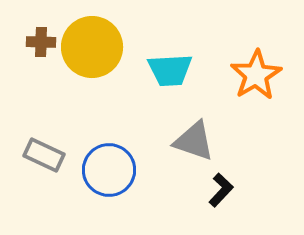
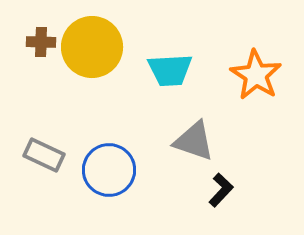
orange star: rotated 9 degrees counterclockwise
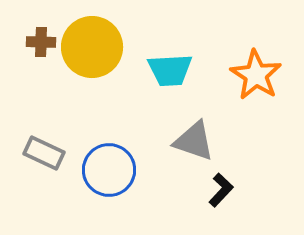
gray rectangle: moved 2 px up
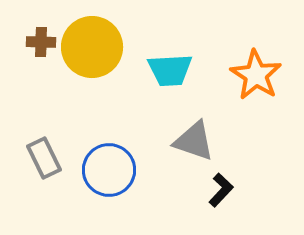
gray rectangle: moved 5 px down; rotated 39 degrees clockwise
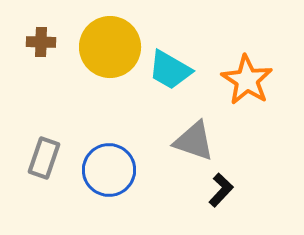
yellow circle: moved 18 px right
cyan trapezoid: rotated 33 degrees clockwise
orange star: moved 9 px left, 5 px down
gray rectangle: rotated 45 degrees clockwise
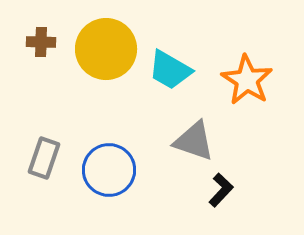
yellow circle: moved 4 px left, 2 px down
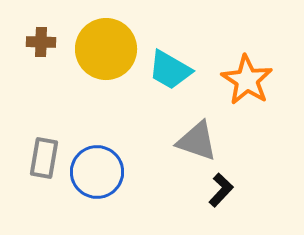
gray triangle: moved 3 px right
gray rectangle: rotated 9 degrees counterclockwise
blue circle: moved 12 px left, 2 px down
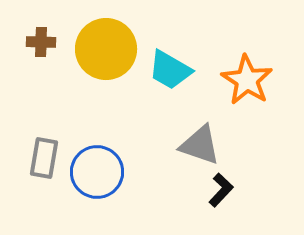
gray triangle: moved 3 px right, 4 px down
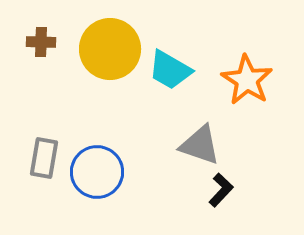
yellow circle: moved 4 px right
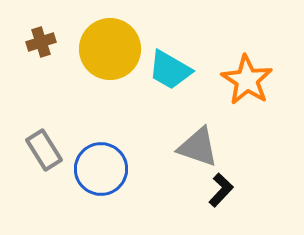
brown cross: rotated 20 degrees counterclockwise
gray triangle: moved 2 px left, 2 px down
gray rectangle: moved 8 px up; rotated 42 degrees counterclockwise
blue circle: moved 4 px right, 3 px up
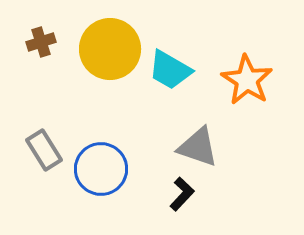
black L-shape: moved 39 px left, 4 px down
